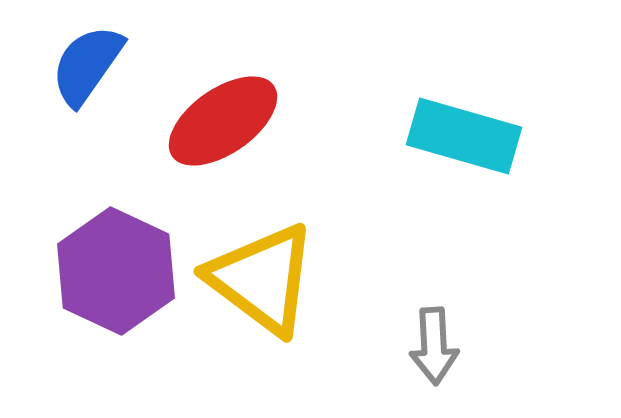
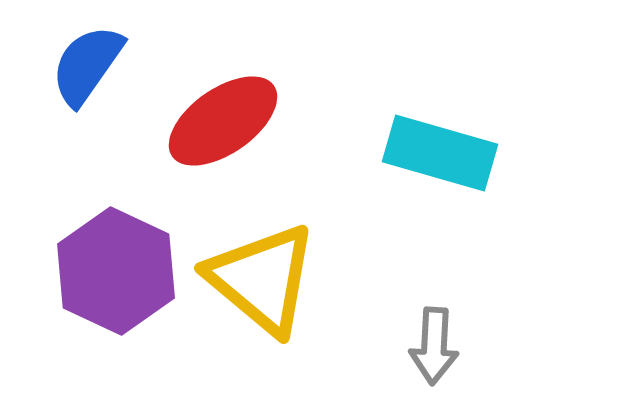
cyan rectangle: moved 24 px left, 17 px down
yellow triangle: rotated 3 degrees clockwise
gray arrow: rotated 6 degrees clockwise
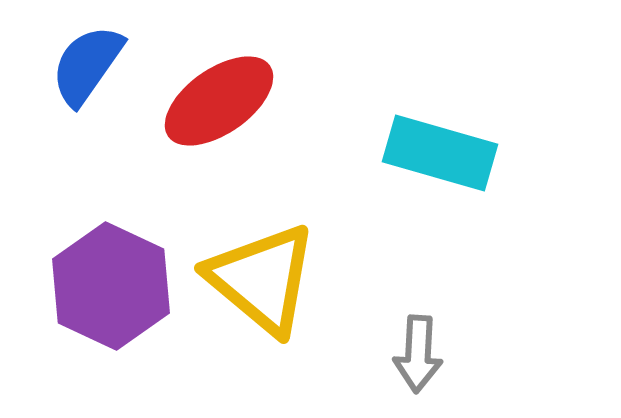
red ellipse: moved 4 px left, 20 px up
purple hexagon: moved 5 px left, 15 px down
gray arrow: moved 16 px left, 8 px down
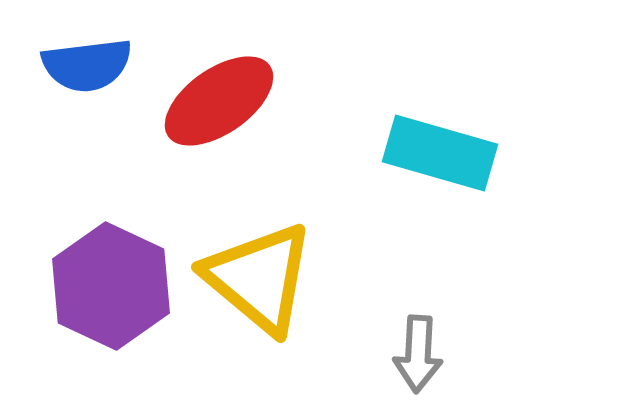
blue semicircle: rotated 132 degrees counterclockwise
yellow triangle: moved 3 px left, 1 px up
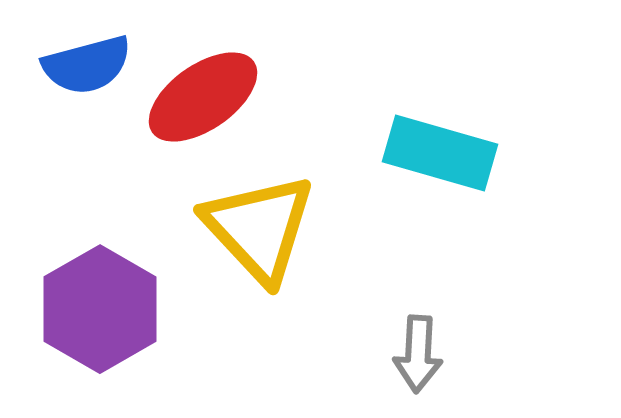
blue semicircle: rotated 8 degrees counterclockwise
red ellipse: moved 16 px left, 4 px up
yellow triangle: moved 50 px up; rotated 7 degrees clockwise
purple hexagon: moved 11 px left, 23 px down; rotated 5 degrees clockwise
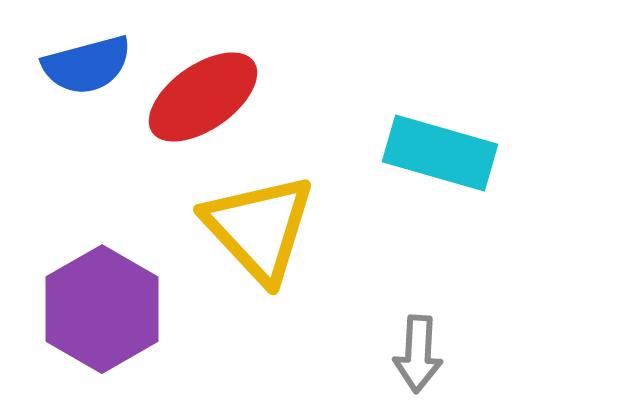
purple hexagon: moved 2 px right
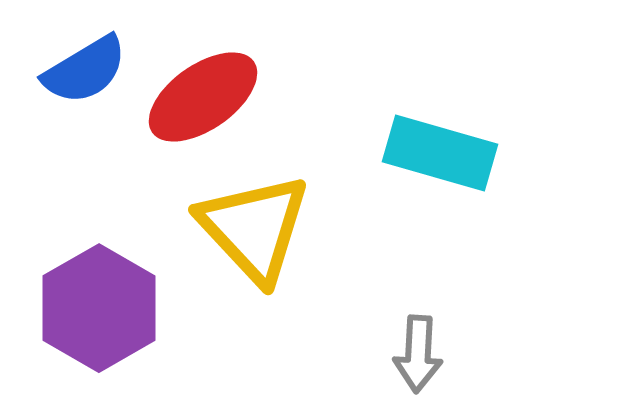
blue semicircle: moved 2 px left, 5 px down; rotated 16 degrees counterclockwise
yellow triangle: moved 5 px left
purple hexagon: moved 3 px left, 1 px up
